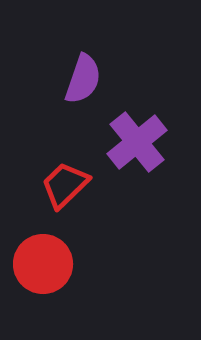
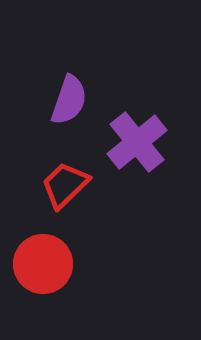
purple semicircle: moved 14 px left, 21 px down
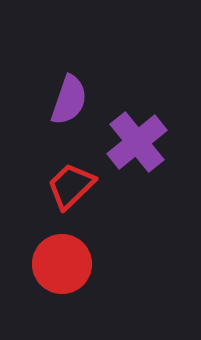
red trapezoid: moved 6 px right, 1 px down
red circle: moved 19 px right
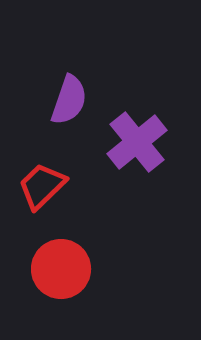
red trapezoid: moved 29 px left
red circle: moved 1 px left, 5 px down
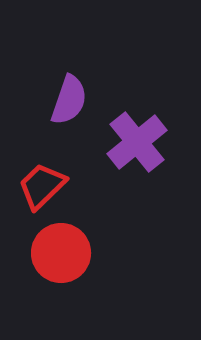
red circle: moved 16 px up
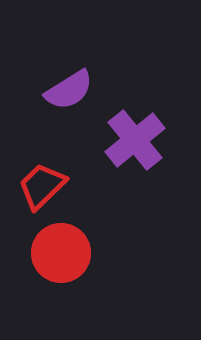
purple semicircle: moved 10 px up; rotated 39 degrees clockwise
purple cross: moved 2 px left, 2 px up
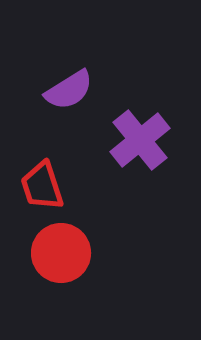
purple cross: moved 5 px right
red trapezoid: rotated 64 degrees counterclockwise
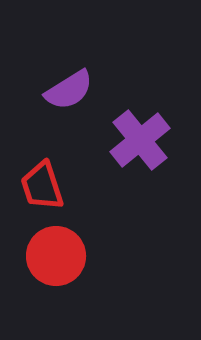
red circle: moved 5 px left, 3 px down
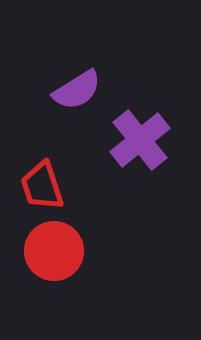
purple semicircle: moved 8 px right
red circle: moved 2 px left, 5 px up
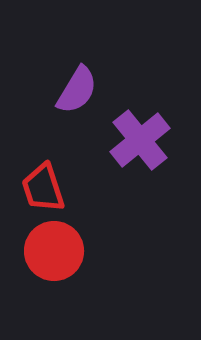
purple semicircle: rotated 27 degrees counterclockwise
red trapezoid: moved 1 px right, 2 px down
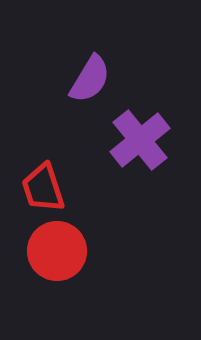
purple semicircle: moved 13 px right, 11 px up
red circle: moved 3 px right
